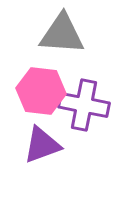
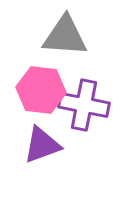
gray triangle: moved 3 px right, 2 px down
pink hexagon: moved 1 px up
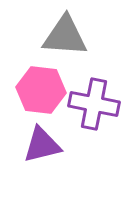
purple cross: moved 10 px right, 1 px up
purple triangle: rotated 6 degrees clockwise
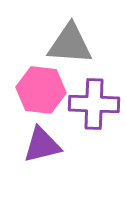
gray triangle: moved 5 px right, 8 px down
purple cross: rotated 9 degrees counterclockwise
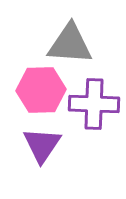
pink hexagon: rotated 9 degrees counterclockwise
purple triangle: rotated 42 degrees counterclockwise
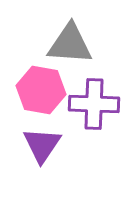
pink hexagon: rotated 12 degrees clockwise
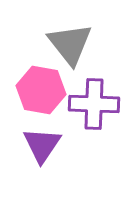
gray triangle: rotated 48 degrees clockwise
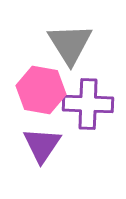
gray triangle: rotated 6 degrees clockwise
purple cross: moved 6 px left
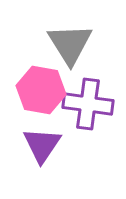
purple cross: rotated 6 degrees clockwise
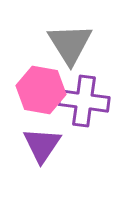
purple cross: moved 4 px left, 3 px up
